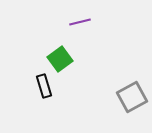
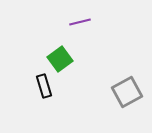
gray square: moved 5 px left, 5 px up
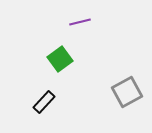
black rectangle: moved 16 px down; rotated 60 degrees clockwise
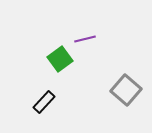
purple line: moved 5 px right, 17 px down
gray square: moved 1 px left, 2 px up; rotated 20 degrees counterclockwise
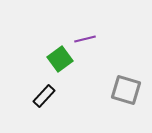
gray square: rotated 24 degrees counterclockwise
black rectangle: moved 6 px up
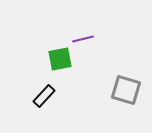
purple line: moved 2 px left
green square: rotated 25 degrees clockwise
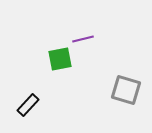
black rectangle: moved 16 px left, 9 px down
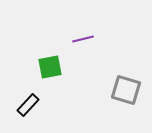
green square: moved 10 px left, 8 px down
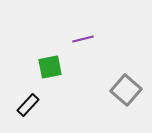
gray square: rotated 24 degrees clockwise
